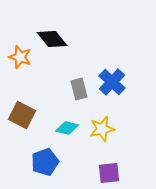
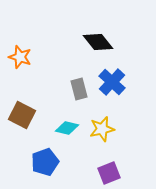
black diamond: moved 46 px right, 3 px down
purple square: rotated 15 degrees counterclockwise
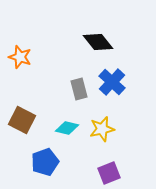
brown square: moved 5 px down
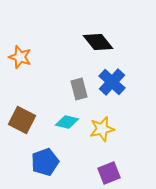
cyan diamond: moved 6 px up
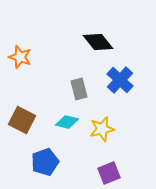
blue cross: moved 8 px right, 2 px up
